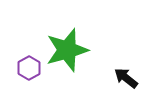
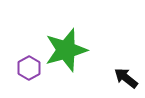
green star: moved 1 px left
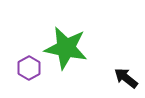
green star: moved 2 px up; rotated 27 degrees clockwise
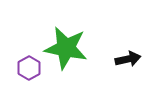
black arrow: moved 2 px right, 19 px up; rotated 130 degrees clockwise
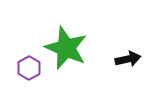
green star: rotated 12 degrees clockwise
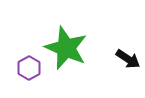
black arrow: rotated 45 degrees clockwise
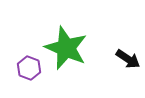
purple hexagon: rotated 10 degrees counterclockwise
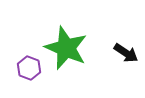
black arrow: moved 2 px left, 6 px up
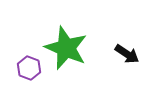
black arrow: moved 1 px right, 1 px down
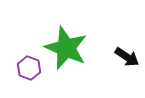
black arrow: moved 3 px down
